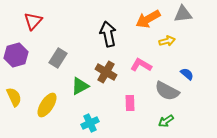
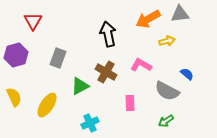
gray triangle: moved 3 px left
red triangle: rotated 12 degrees counterclockwise
gray rectangle: rotated 12 degrees counterclockwise
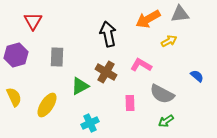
yellow arrow: moved 2 px right; rotated 14 degrees counterclockwise
gray rectangle: moved 1 px left, 1 px up; rotated 18 degrees counterclockwise
blue semicircle: moved 10 px right, 2 px down
gray semicircle: moved 5 px left, 3 px down
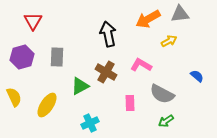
purple hexagon: moved 6 px right, 2 px down
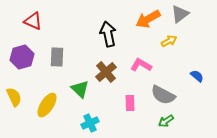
gray triangle: rotated 30 degrees counterclockwise
red triangle: rotated 36 degrees counterclockwise
brown cross: rotated 20 degrees clockwise
green triangle: moved 3 px down; rotated 48 degrees counterclockwise
gray semicircle: moved 1 px right, 1 px down
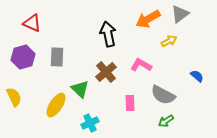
red triangle: moved 1 px left, 2 px down
purple hexagon: moved 1 px right
yellow ellipse: moved 9 px right
